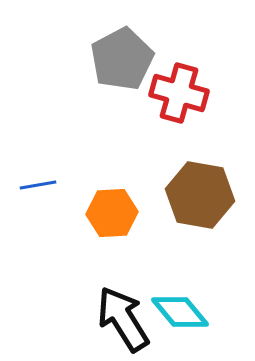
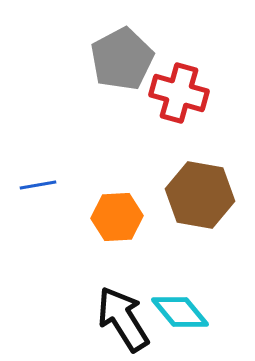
orange hexagon: moved 5 px right, 4 px down
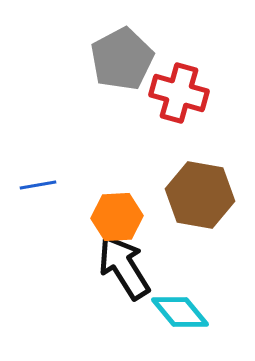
black arrow: moved 1 px right, 52 px up
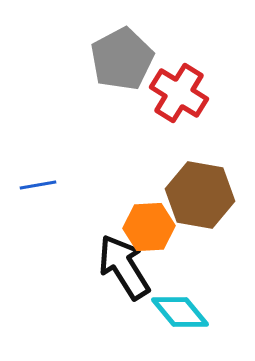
red cross: rotated 16 degrees clockwise
orange hexagon: moved 32 px right, 10 px down
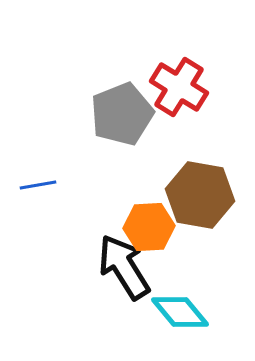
gray pentagon: moved 55 px down; rotated 6 degrees clockwise
red cross: moved 6 px up
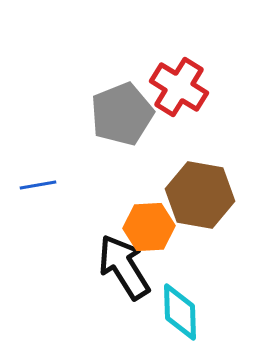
cyan diamond: rotated 38 degrees clockwise
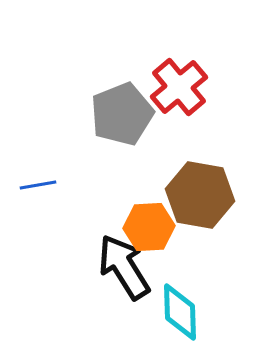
red cross: rotated 18 degrees clockwise
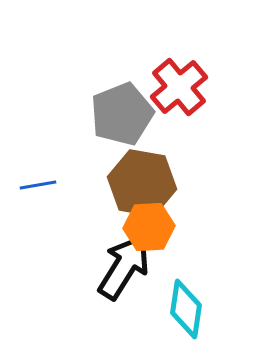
brown hexagon: moved 58 px left, 12 px up
black arrow: rotated 64 degrees clockwise
cyan diamond: moved 6 px right, 3 px up; rotated 10 degrees clockwise
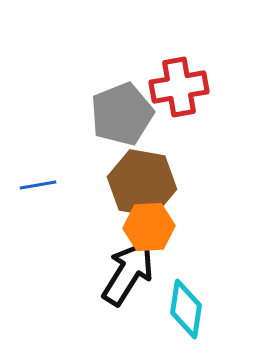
red cross: rotated 30 degrees clockwise
black arrow: moved 4 px right, 6 px down
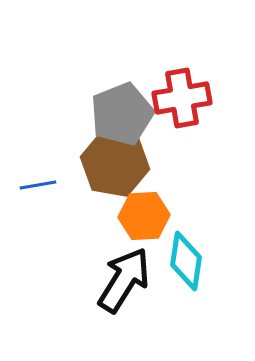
red cross: moved 3 px right, 11 px down
brown hexagon: moved 27 px left, 20 px up
orange hexagon: moved 5 px left, 11 px up
black arrow: moved 4 px left, 7 px down
cyan diamond: moved 48 px up
